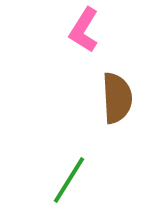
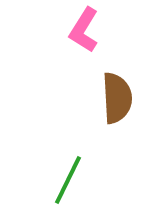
green line: moved 1 px left; rotated 6 degrees counterclockwise
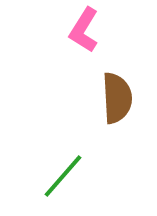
green line: moved 5 px left, 4 px up; rotated 15 degrees clockwise
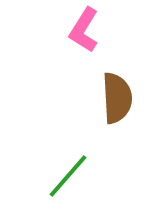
green line: moved 5 px right
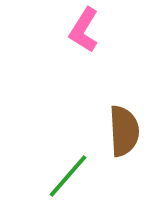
brown semicircle: moved 7 px right, 33 px down
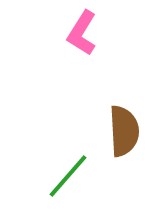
pink L-shape: moved 2 px left, 3 px down
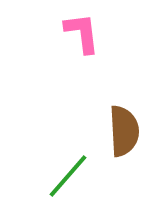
pink L-shape: rotated 141 degrees clockwise
